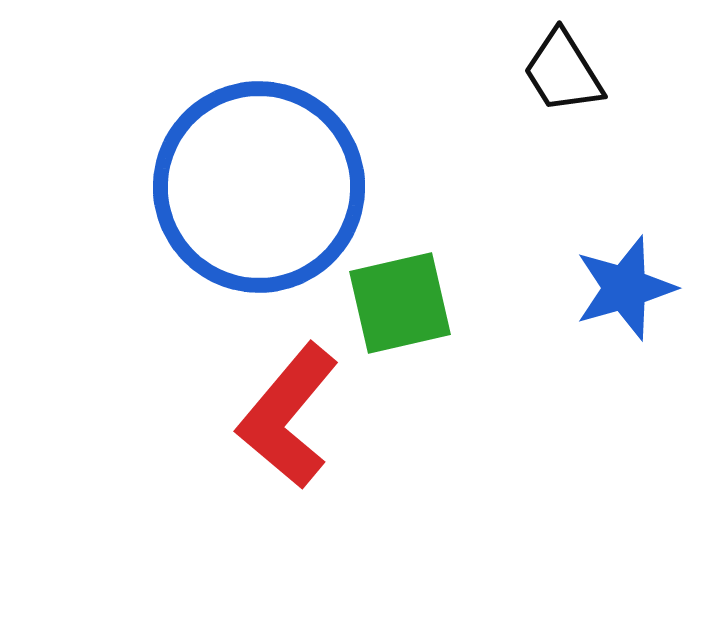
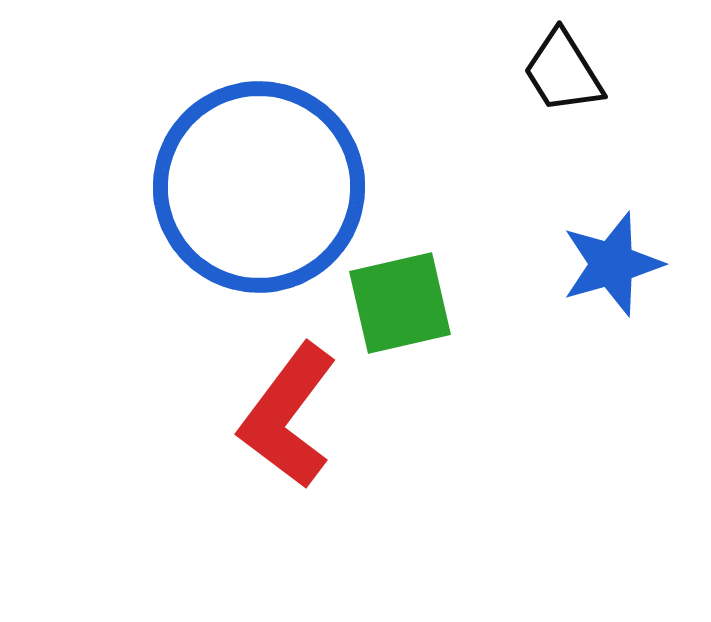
blue star: moved 13 px left, 24 px up
red L-shape: rotated 3 degrees counterclockwise
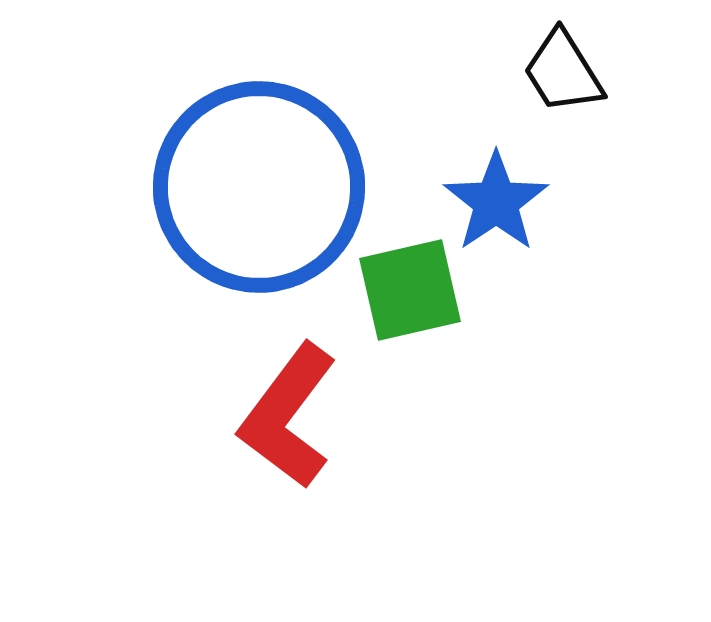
blue star: moved 116 px left, 62 px up; rotated 18 degrees counterclockwise
green square: moved 10 px right, 13 px up
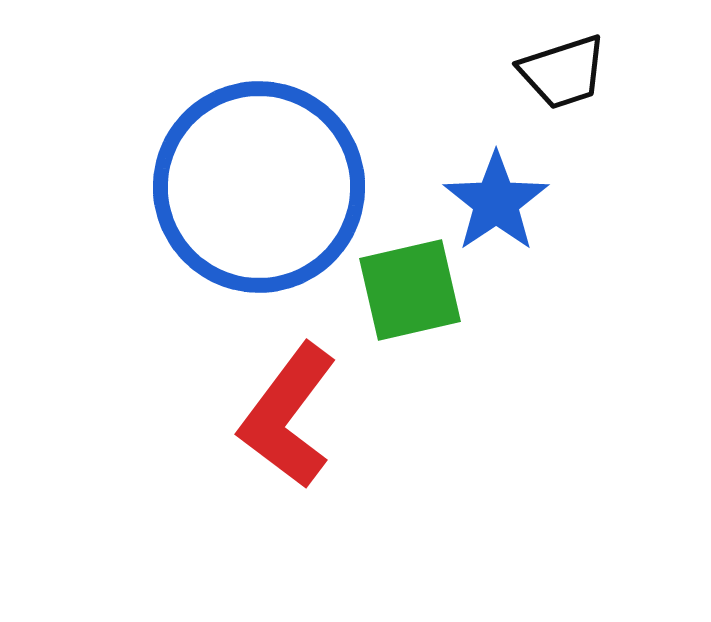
black trapezoid: rotated 76 degrees counterclockwise
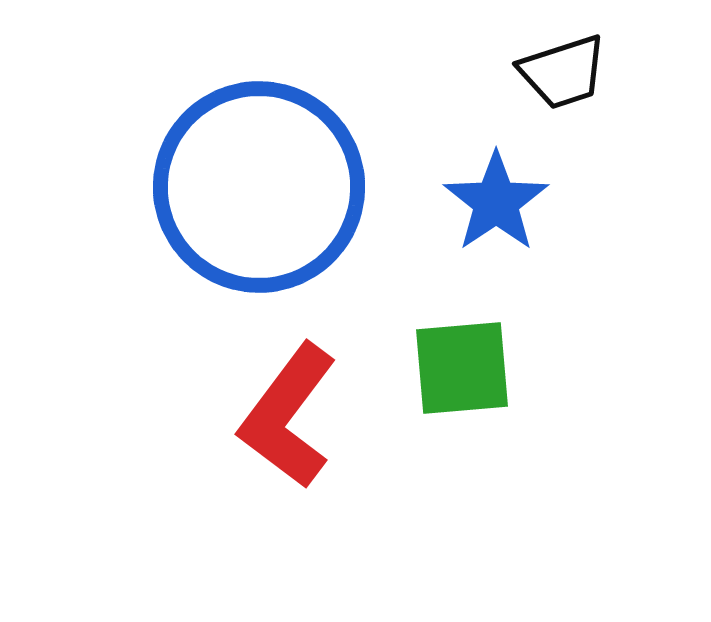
green square: moved 52 px right, 78 px down; rotated 8 degrees clockwise
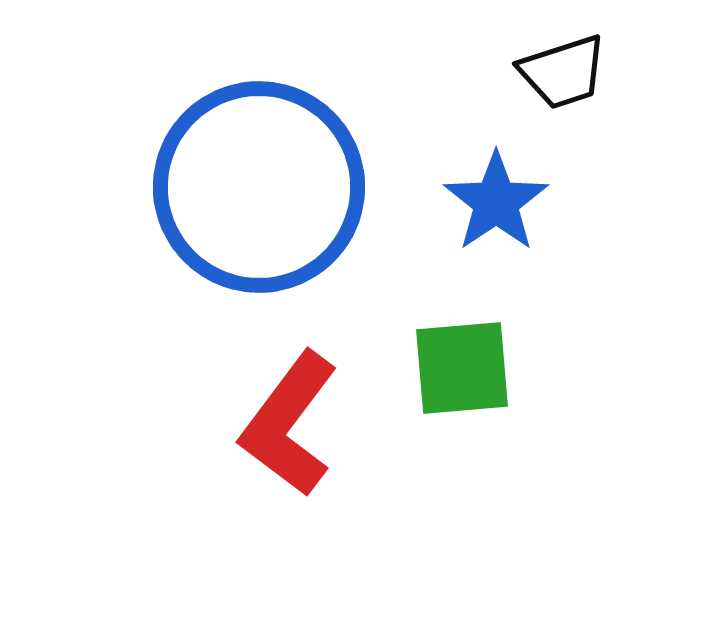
red L-shape: moved 1 px right, 8 px down
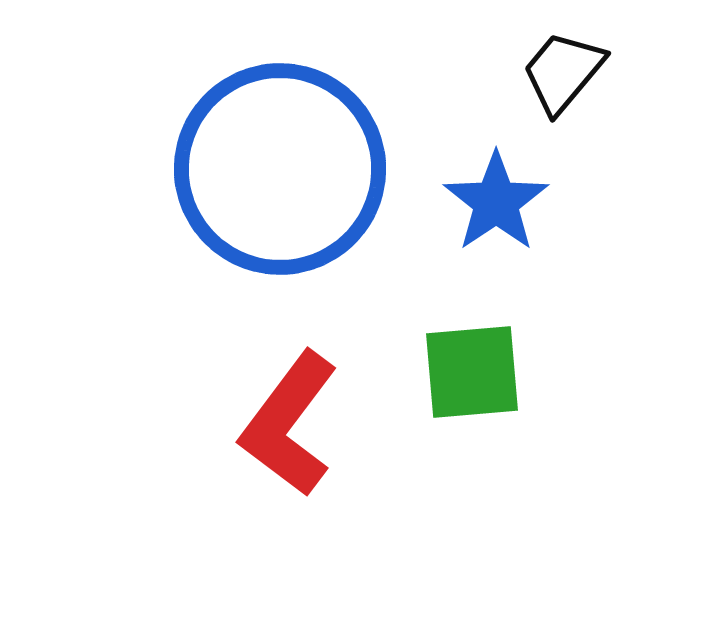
black trapezoid: rotated 148 degrees clockwise
blue circle: moved 21 px right, 18 px up
green square: moved 10 px right, 4 px down
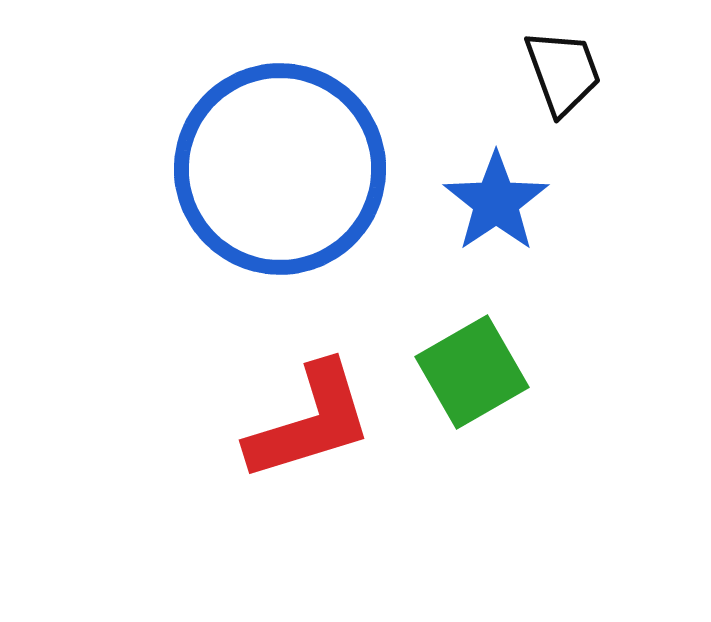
black trapezoid: rotated 120 degrees clockwise
green square: rotated 25 degrees counterclockwise
red L-shape: moved 21 px right, 2 px up; rotated 144 degrees counterclockwise
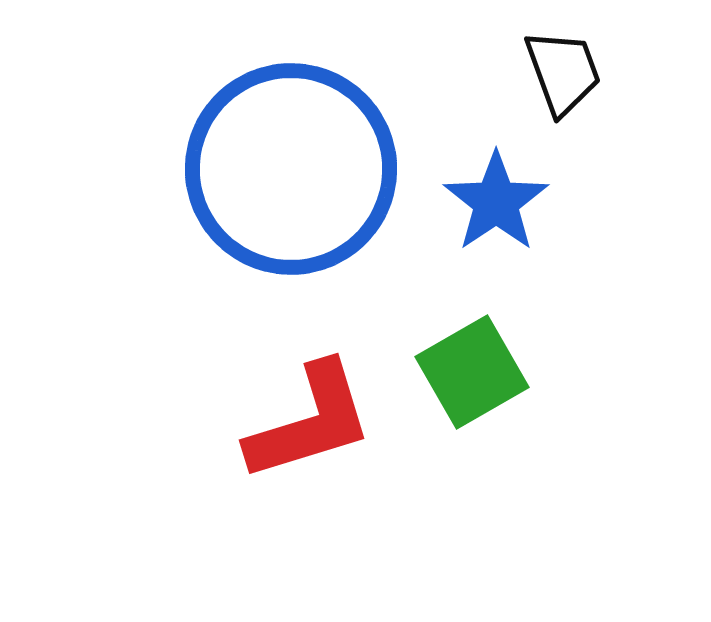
blue circle: moved 11 px right
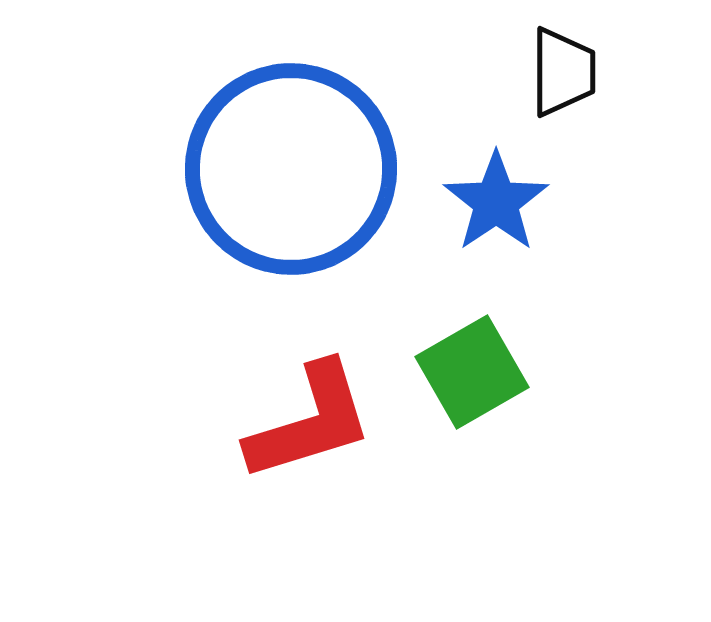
black trapezoid: rotated 20 degrees clockwise
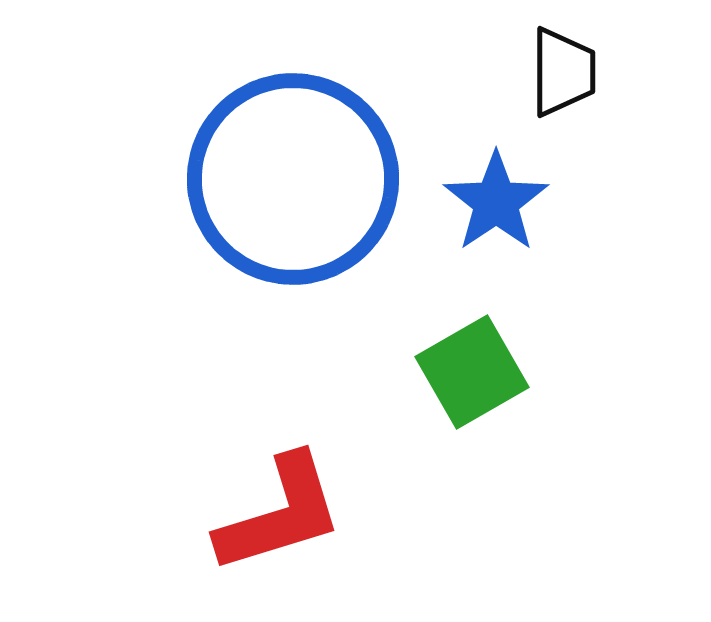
blue circle: moved 2 px right, 10 px down
red L-shape: moved 30 px left, 92 px down
